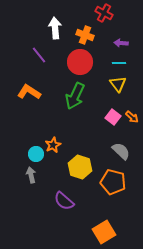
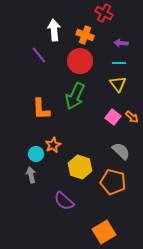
white arrow: moved 1 px left, 2 px down
red circle: moved 1 px up
orange L-shape: moved 12 px right, 17 px down; rotated 125 degrees counterclockwise
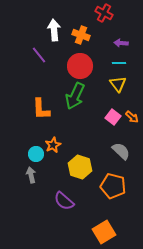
orange cross: moved 4 px left
red circle: moved 5 px down
orange pentagon: moved 4 px down
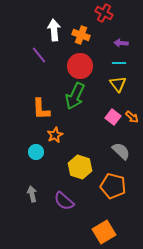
orange star: moved 2 px right, 10 px up
cyan circle: moved 2 px up
gray arrow: moved 1 px right, 19 px down
